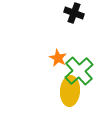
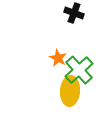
green cross: moved 1 px up
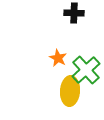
black cross: rotated 18 degrees counterclockwise
green cross: moved 7 px right
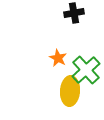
black cross: rotated 12 degrees counterclockwise
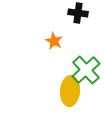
black cross: moved 4 px right; rotated 18 degrees clockwise
orange star: moved 4 px left, 17 px up
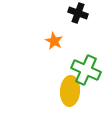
black cross: rotated 12 degrees clockwise
green cross: rotated 24 degrees counterclockwise
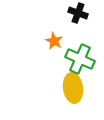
green cross: moved 6 px left, 11 px up
yellow ellipse: moved 3 px right, 3 px up; rotated 12 degrees counterclockwise
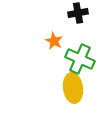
black cross: rotated 30 degrees counterclockwise
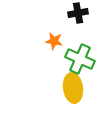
orange star: rotated 18 degrees counterclockwise
